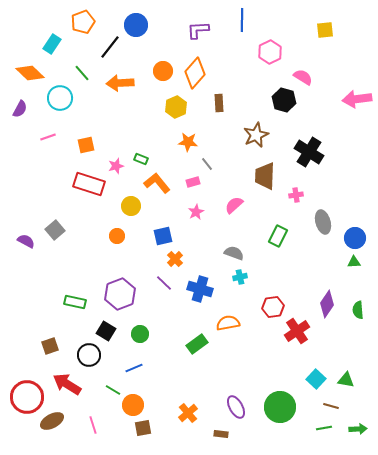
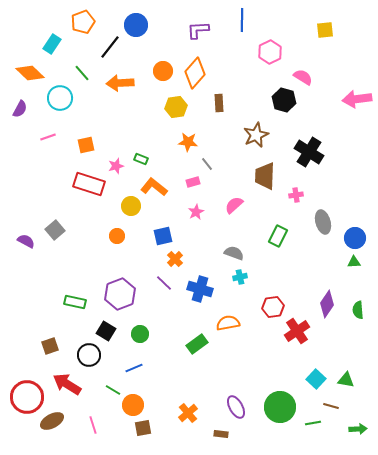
yellow hexagon at (176, 107): rotated 15 degrees clockwise
orange L-shape at (157, 183): moved 3 px left, 4 px down; rotated 12 degrees counterclockwise
green line at (324, 428): moved 11 px left, 5 px up
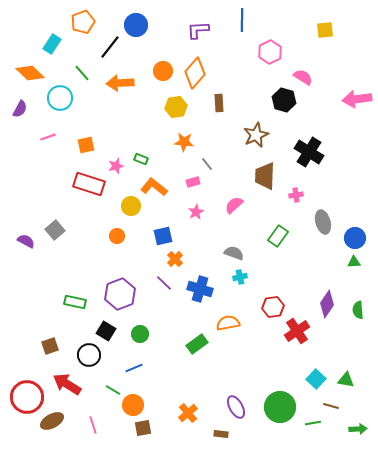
orange star at (188, 142): moved 4 px left
green rectangle at (278, 236): rotated 10 degrees clockwise
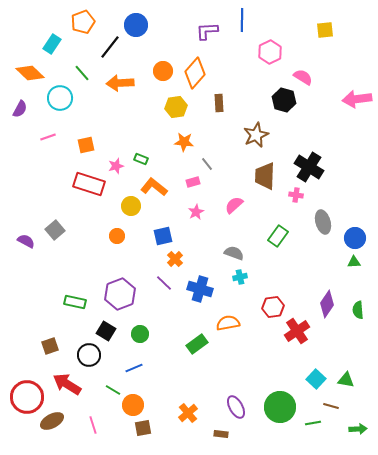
purple L-shape at (198, 30): moved 9 px right, 1 px down
black cross at (309, 152): moved 15 px down
pink cross at (296, 195): rotated 16 degrees clockwise
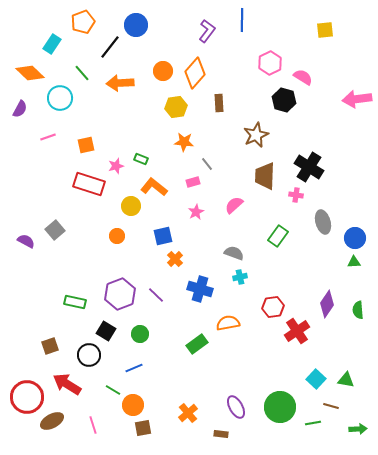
purple L-shape at (207, 31): rotated 130 degrees clockwise
pink hexagon at (270, 52): moved 11 px down
purple line at (164, 283): moved 8 px left, 12 px down
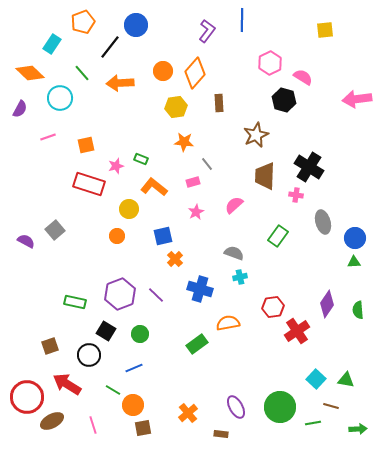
yellow circle at (131, 206): moved 2 px left, 3 px down
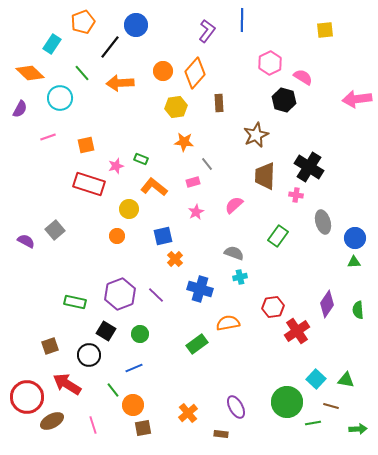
green line at (113, 390): rotated 21 degrees clockwise
green circle at (280, 407): moved 7 px right, 5 px up
